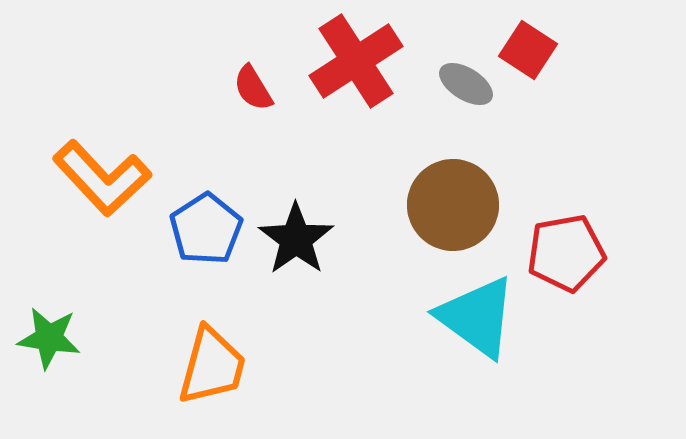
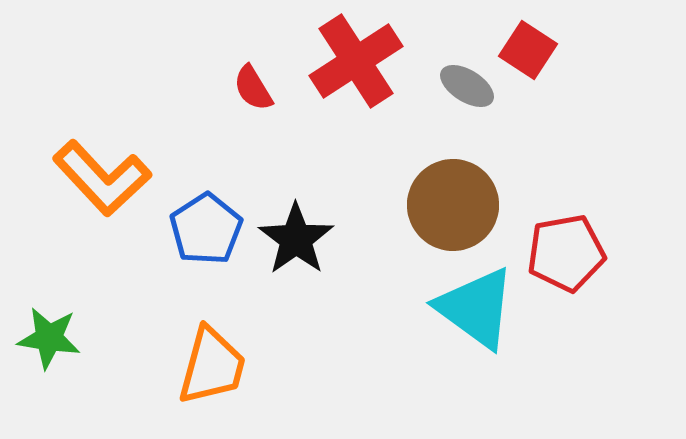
gray ellipse: moved 1 px right, 2 px down
cyan triangle: moved 1 px left, 9 px up
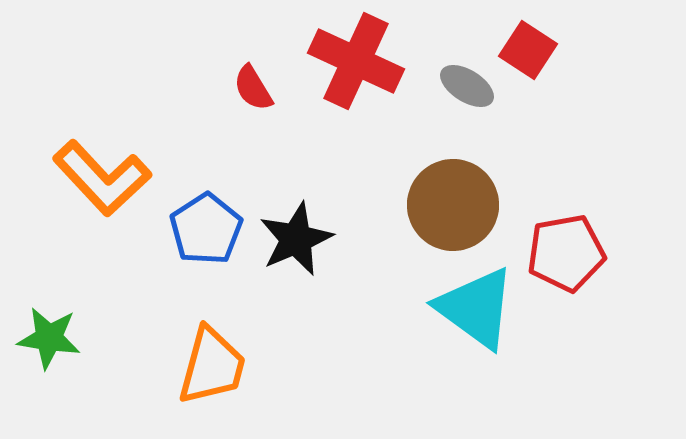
red cross: rotated 32 degrees counterclockwise
black star: rotated 12 degrees clockwise
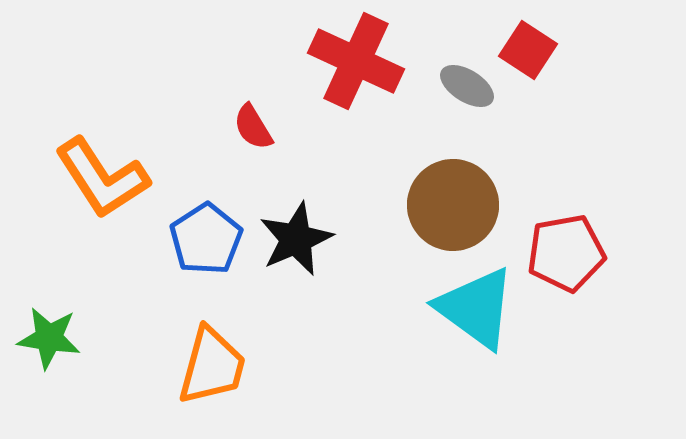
red semicircle: moved 39 px down
orange L-shape: rotated 10 degrees clockwise
blue pentagon: moved 10 px down
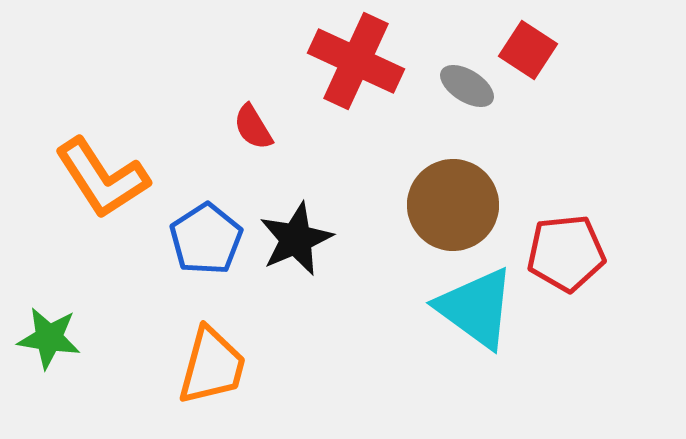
red pentagon: rotated 4 degrees clockwise
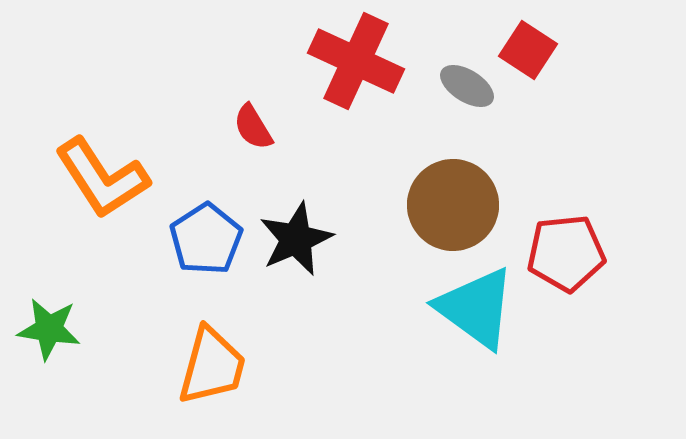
green star: moved 9 px up
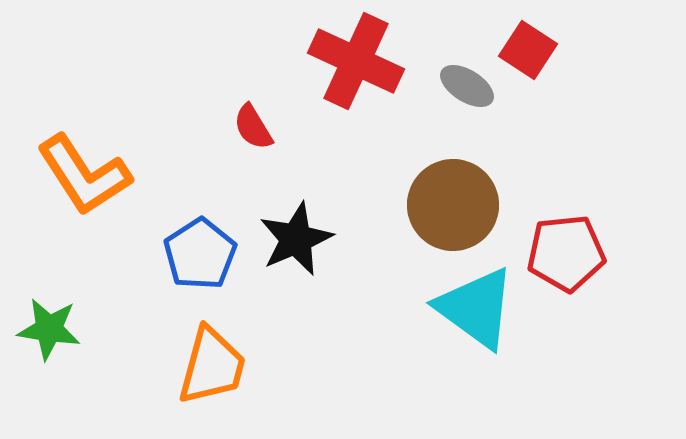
orange L-shape: moved 18 px left, 3 px up
blue pentagon: moved 6 px left, 15 px down
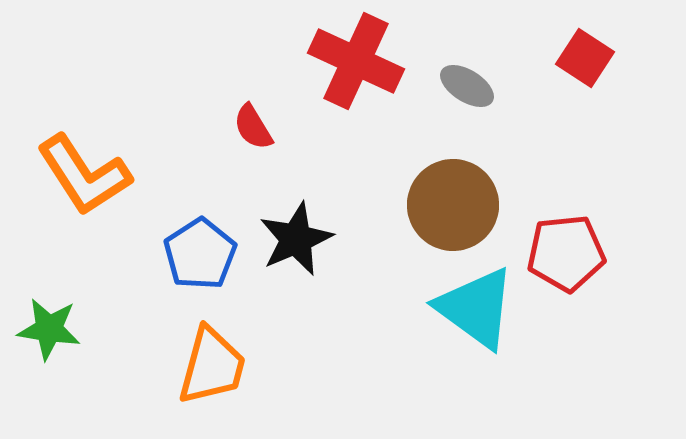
red square: moved 57 px right, 8 px down
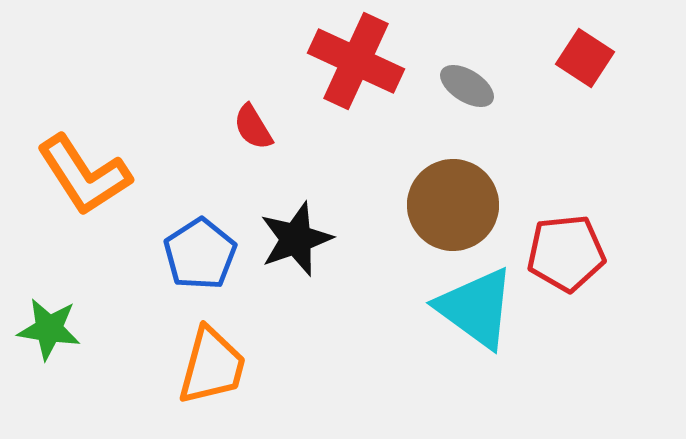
black star: rotated 4 degrees clockwise
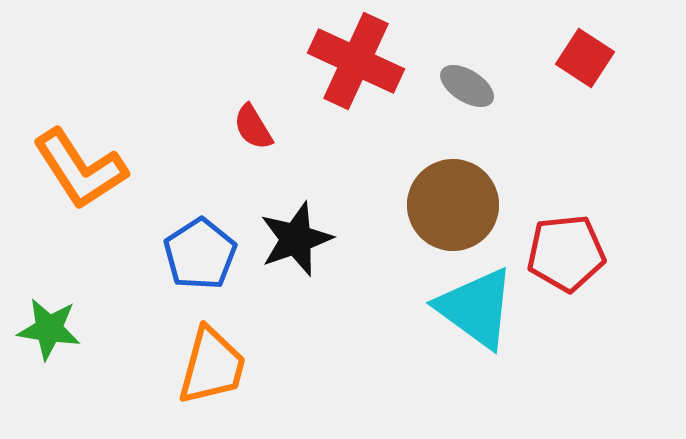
orange L-shape: moved 4 px left, 6 px up
